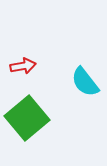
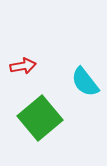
green square: moved 13 px right
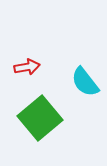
red arrow: moved 4 px right, 1 px down
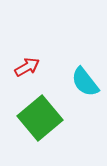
red arrow: rotated 20 degrees counterclockwise
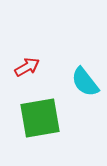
green square: rotated 30 degrees clockwise
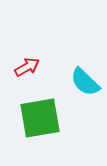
cyan semicircle: rotated 8 degrees counterclockwise
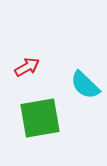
cyan semicircle: moved 3 px down
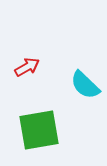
green square: moved 1 px left, 12 px down
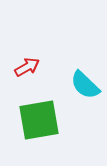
green square: moved 10 px up
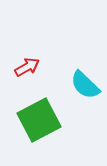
green square: rotated 18 degrees counterclockwise
